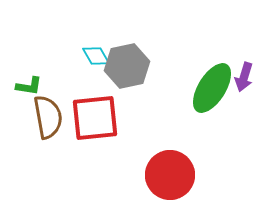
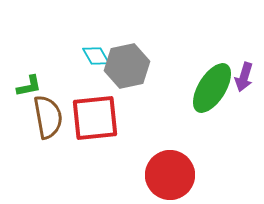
green L-shape: rotated 20 degrees counterclockwise
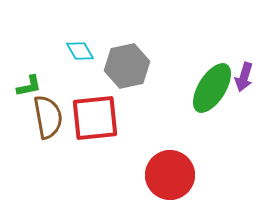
cyan diamond: moved 16 px left, 5 px up
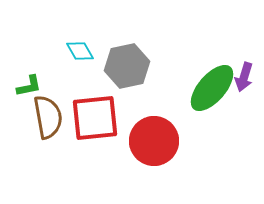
green ellipse: rotated 9 degrees clockwise
red circle: moved 16 px left, 34 px up
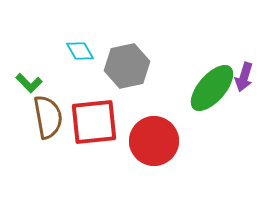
green L-shape: moved 3 px up; rotated 56 degrees clockwise
red square: moved 1 px left, 4 px down
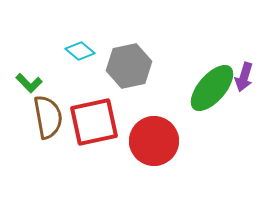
cyan diamond: rotated 20 degrees counterclockwise
gray hexagon: moved 2 px right
red square: rotated 6 degrees counterclockwise
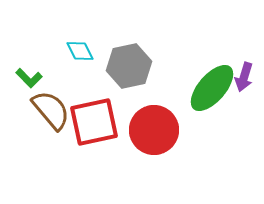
cyan diamond: rotated 24 degrees clockwise
green L-shape: moved 5 px up
brown semicircle: moved 3 px right, 7 px up; rotated 30 degrees counterclockwise
red circle: moved 11 px up
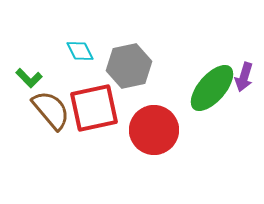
red square: moved 14 px up
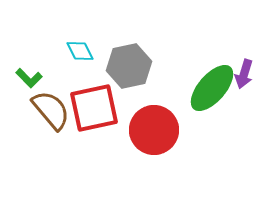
purple arrow: moved 3 px up
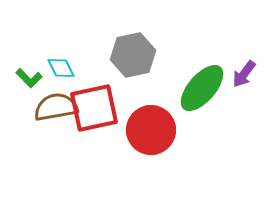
cyan diamond: moved 19 px left, 17 px down
gray hexagon: moved 4 px right, 11 px up
purple arrow: rotated 20 degrees clockwise
green ellipse: moved 10 px left
brown semicircle: moved 5 px right, 3 px up; rotated 60 degrees counterclockwise
red circle: moved 3 px left
